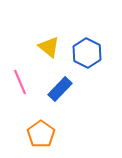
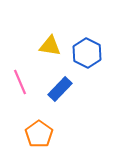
yellow triangle: moved 1 px right, 1 px up; rotated 30 degrees counterclockwise
orange pentagon: moved 2 px left
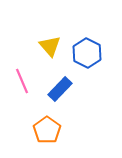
yellow triangle: rotated 40 degrees clockwise
pink line: moved 2 px right, 1 px up
orange pentagon: moved 8 px right, 4 px up
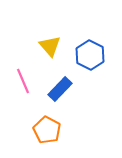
blue hexagon: moved 3 px right, 2 px down
pink line: moved 1 px right
orange pentagon: rotated 8 degrees counterclockwise
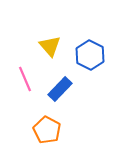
pink line: moved 2 px right, 2 px up
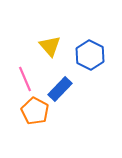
orange pentagon: moved 12 px left, 19 px up
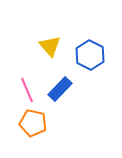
pink line: moved 2 px right, 11 px down
orange pentagon: moved 2 px left, 12 px down; rotated 16 degrees counterclockwise
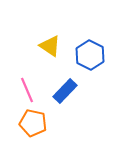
yellow triangle: rotated 15 degrees counterclockwise
blue rectangle: moved 5 px right, 2 px down
